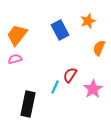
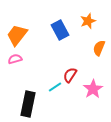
cyan line: rotated 32 degrees clockwise
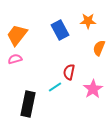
orange star: rotated 21 degrees clockwise
red semicircle: moved 1 px left, 3 px up; rotated 21 degrees counterclockwise
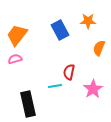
cyan line: moved 1 px up; rotated 24 degrees clockwise
black rectangle: rotated 25 degrees counterclockwise
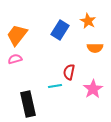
orange star: rotated 28 degrees clockwise
blue rectangle: rotated 60 degrees clockwise
orange semicircle: moved 4 px left; rotated 112 degrees counterclockwise
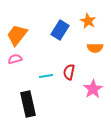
cyan line: moved 9 px left, 10 px up
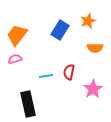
orange star: rotated 21 degrees clockwise
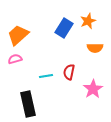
blue rectangle: moved 4 px right, 2 px up
orange trapezoid: moved 1 px right; rotated 10 degrees clockwise
